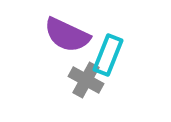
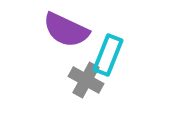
purple semicircle: moved 1 px left, 5 px up
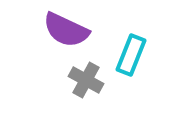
cyan rectangle: moved 23 px right
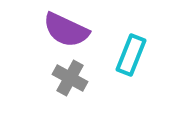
gray cross: moved 16 px left, 2 px up
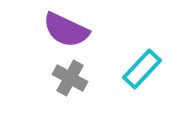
cyan rectangle: moved 11 px right, 14 px down; rotated 21 degrees clockwise
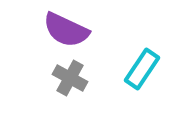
cyan rectangle: rotated 9 degrees counterclockwise
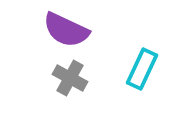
cyan rectangle: rotated 9 degrees counterclockwise
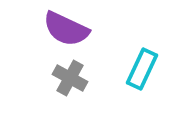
purple semicircle: moved 1 px up
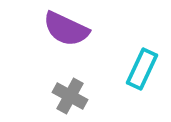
gray cross: moved 18 px down
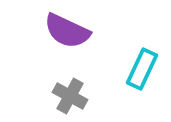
purple semicircle: moved 1 px right, 2 px down
